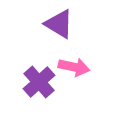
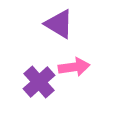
pink arrow: rotated 20 degrees counterclockwise
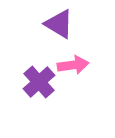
pink arrow: moved 1 px left, 2 px up
